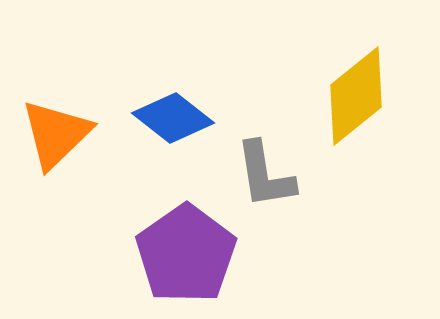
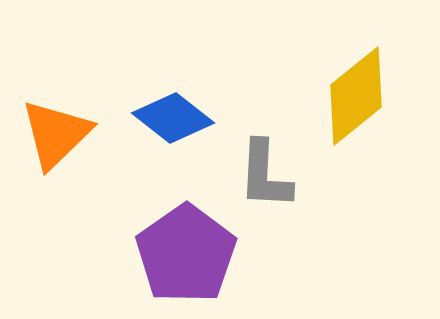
gray L-shape: rotated 12 degrees clockwise
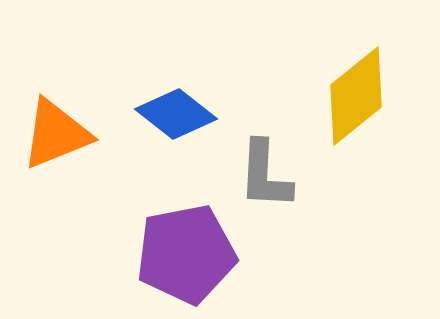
blue diamond: moved 3 px right, 4 px up
orange triangle: rotated 22 degrees clockwise
purple pentagon: rotated 24 degrees clockwise
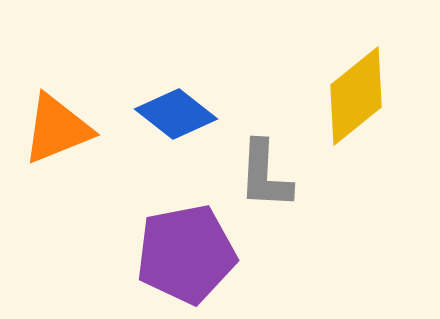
orange triangle: moved 1 px right, 5 px up
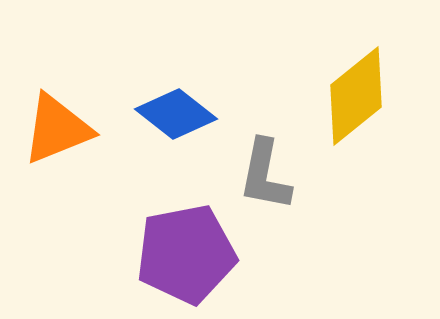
gray L-shape: rotated 8 degrees clockwise
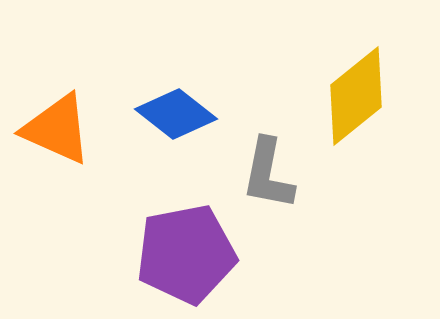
orange triangle: rotated 46 degrees clockwise
gray L-shape: moved 3 px right, 1 px up
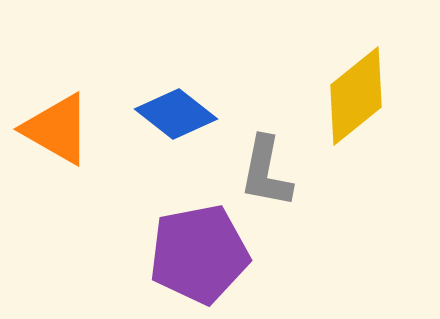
orange triangle: rotated 6 degrees clockwise
gray L-shape: moved 2 px left, 2 px up
purple pentagon: moved 13 px right
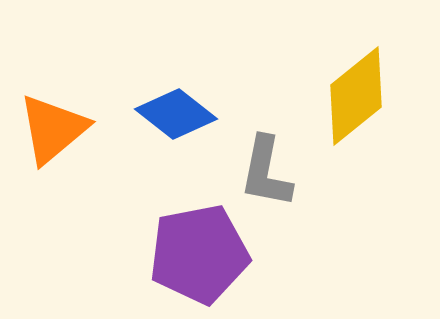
orange triangle: moved 4 px left; rotated 50 degrees clockwise
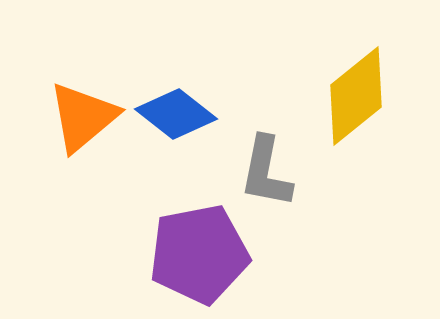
orange triangle: moved 30 px right, 12 px up
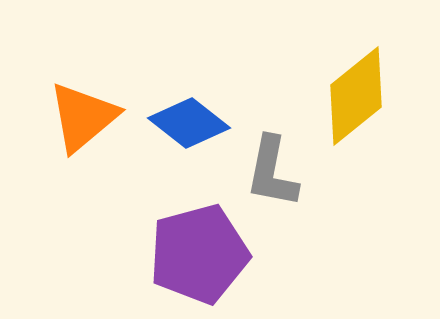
blue diamond: moved 13 px right, 9 px down
gray L-shape: moved 6 px right
purple pentagon: rotated 4 degrees counterclockwise
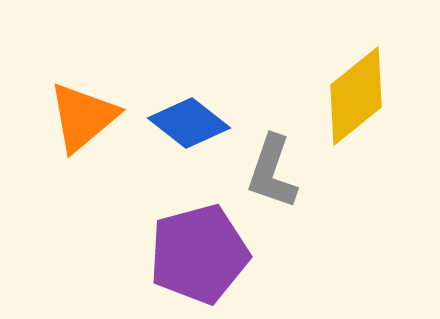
gray L-shape: rotated 8 degrees clockwise
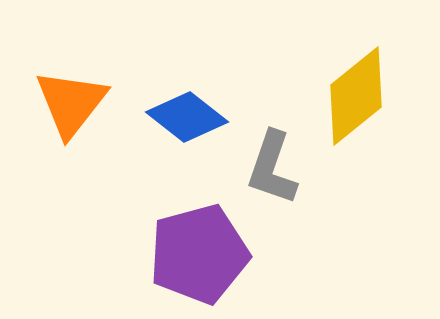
orange triangle: moved 12 px left, 14 px up; rotated 12 degrees counterclockwise
blue diamond: moved 2 px left, 6 px up
gray L-shape: moved 4 px up
